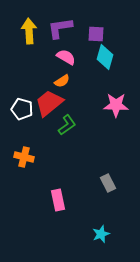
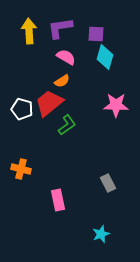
orange cross: moved 3 px left, 12 px down
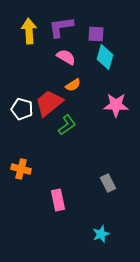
purple L-shape: moved 1 px right, 1 px up
orange semicircle: moved 11 px right, 4 px down
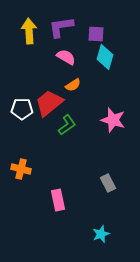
pink star: moved 3 px left, 15 px down; rotated 15 degrees clockwise
white pentagon: rotated 15 degrees counterclockwise
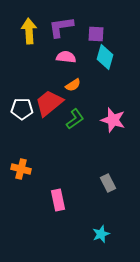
pink semicircle: rotated 24 degrees counterclockwise
green L-shape: moved 8 px right, 6 px up
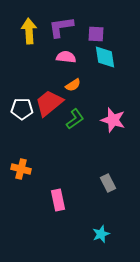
cyan diamond: rotated 25 degrees counterclockwise
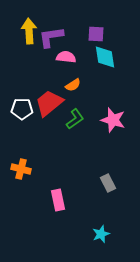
purple L-shape: moved 10 px left, 10 px down
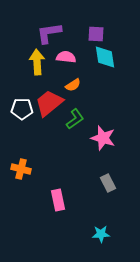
yellow arrow: moved 8 px right, 31 px down
purple L-shape: moved 2 px left, 4 px up
pink star: moved 10 px left, 18 px down
cyan star: rotated 18 degrees clockwise
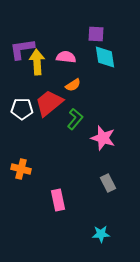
purple L-shape: moved 27 px left, 16 px down
green L-shape: rotated 15 degrees counterclockwise
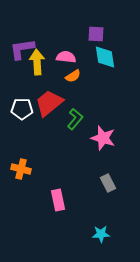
orange semicircle: moved 9 px up
